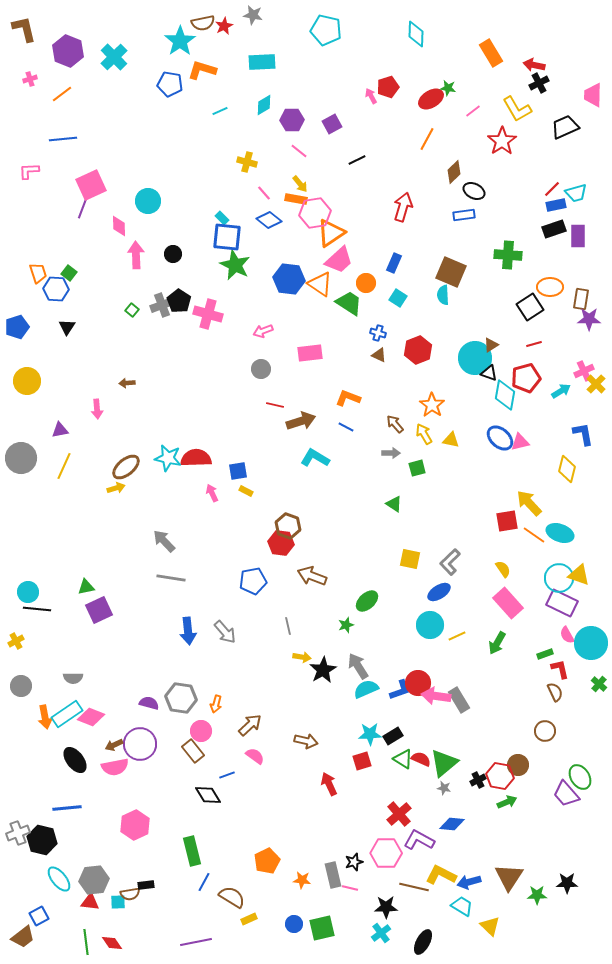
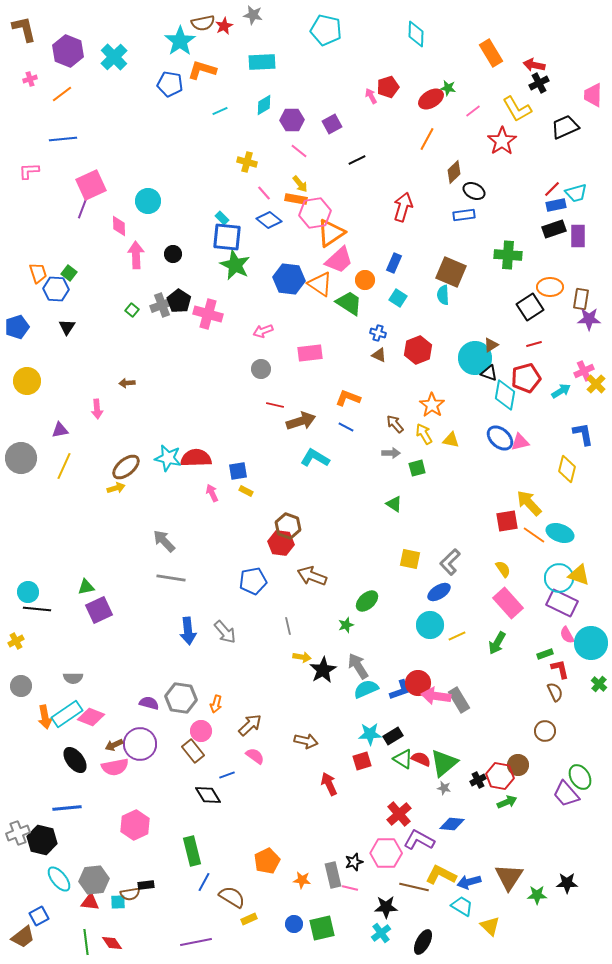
orange circle at (366, 283): moved 1 px left, 3 px up
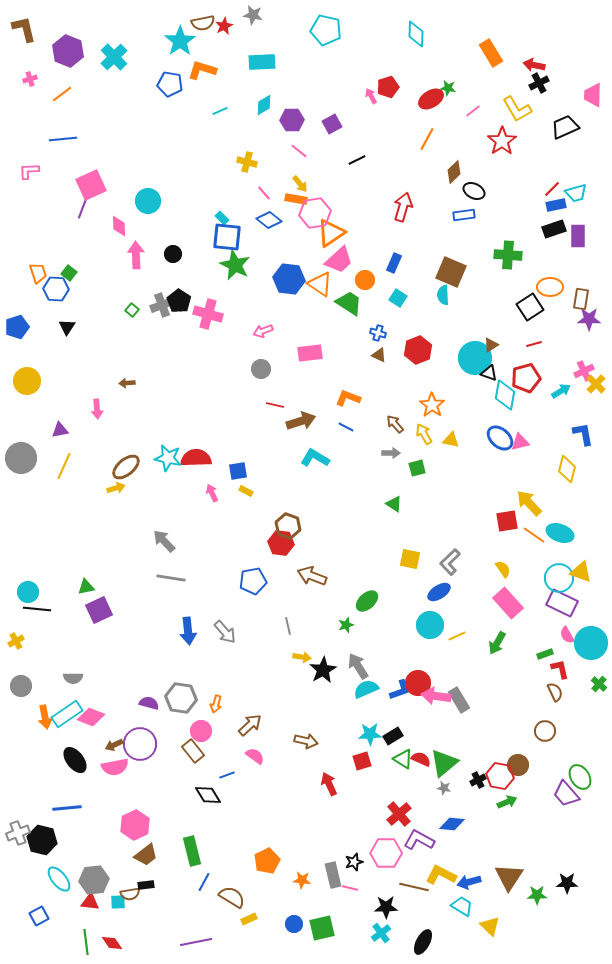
yellow triangle at (579, 575): moved 2 px right, 3 px up
brown trapezoid at (23, 937): moved 123 px right, 82 px up
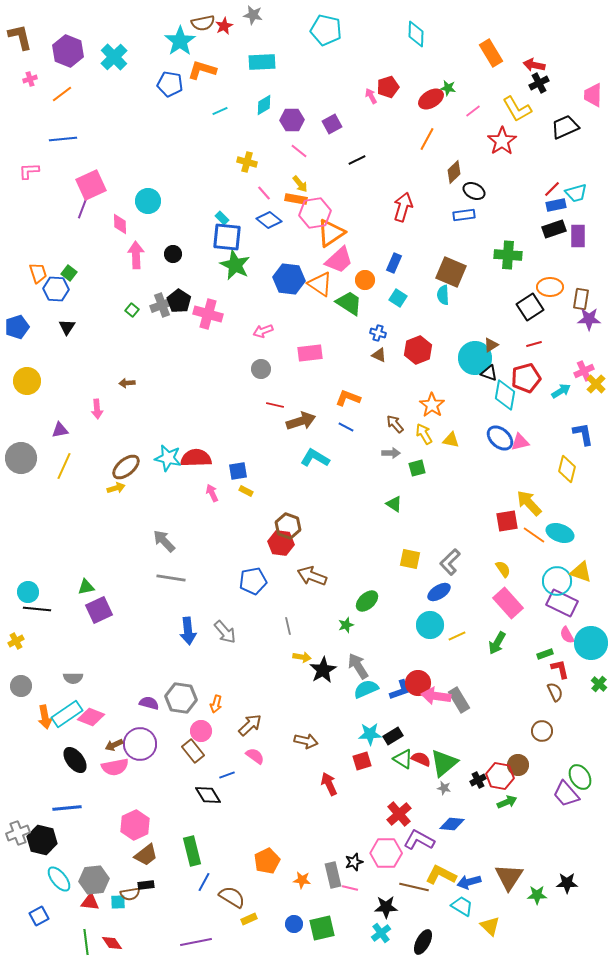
brown L-shape at (24, 29): moved 4 px left, 8 px down
pink diamond at (119, 226): moved 1 px right, 2 px up
cyan circle at (559, 578): moved 2 px left, 3 px down
brown circle at (545, 731): moved 3 px left
